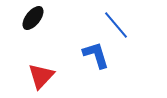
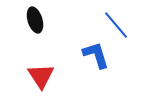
black ellipse: moved 2 px right, 2 px down; rotated 55 degrees counterclockwise
red triangle: rotated 16 degrees counterclockwise
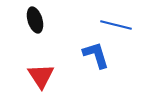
blue line: rotated 36 degrees counterclockwise
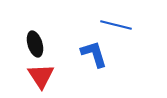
black ellipse: moved 24 px down
blue L-shape: moved 2 px left, 1 px up
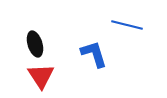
blue line: moved 11 px right
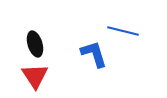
blue line: moved 4 px left, 6 px down
red triangle: moved 6 px left
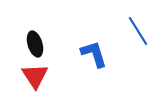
blue line: moved 15 px right; rotated 44 degrees clockwise
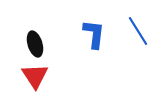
blue L-shape: moved 20 px up; rotated 24 degrees clockwise
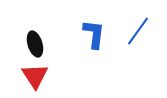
blue line: rotated 68 degrees clockwise
